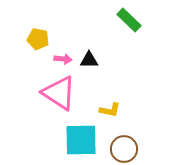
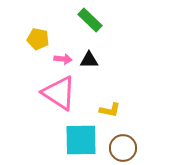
green rectangle: moved 39 px left
brown circle: moved 1 px left, 1 px up
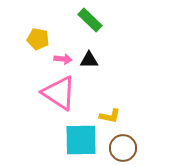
yellow L-shape: moved 6 px down
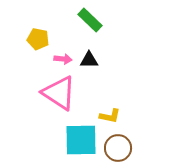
brown circle: moved 5 px left
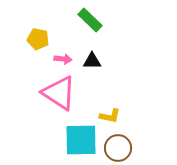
black triangle: moved 3 px right, 1 px down
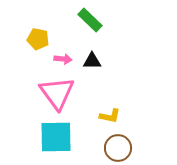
pink triangle: moved 2 px left; rotated 21 degrees clockwise
cyan square: moved 25 px left, 3 px up
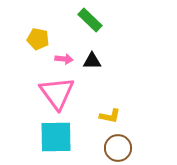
pink arrow: moved 1 px right
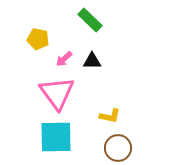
pink arrow: rotated 132 degrees clockwise
